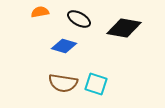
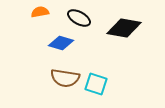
black ellipse: moved 1 px up
blue diamond: moved 3 px left, 3 px up
brown semicircle: moved 2 px right, 5 px up
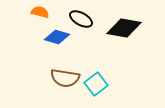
orange semicircle: rotated 24 degrees clockwise
black ellipse: moved 2 px right, 1 px down
blue diamond: moved 4 px left, 6 px up
cyan square: rotated 35 degrees clockwise
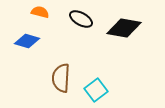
blue diamond: moved 30 px left, 4 px down
brown semicircle: moved 4 px left; rotated 84 degrees clockwise
cyan square: moved 6 px down
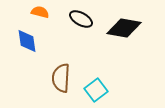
blue diamond: rotated 65 degrees clockwise
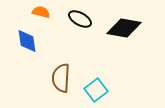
orange semicircle: moved 1 px right
black ellipse: moved 1 px left
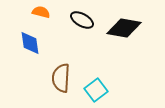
black ellipse: moved 2 px right, 1 px down
blue diamond: moved 3 px right, 2 px down
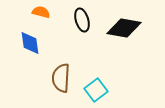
black ellipse: rotated 45 degrees clockwise
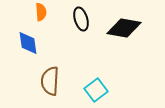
orange semicircle: rotated 72 degrees clockwise
black ellipse: moved 1 px left, 1 px up
blue diamond: moved 2 px left
brown semicircle: moved 11 px left, 3 px down
